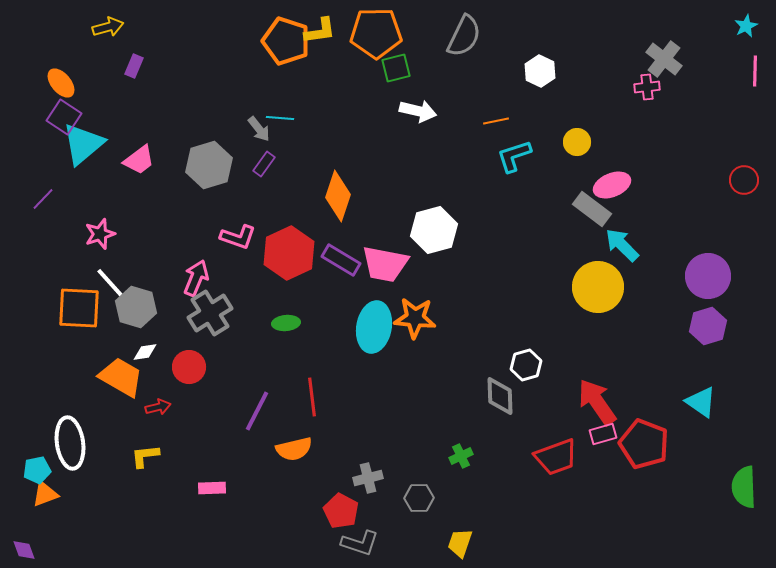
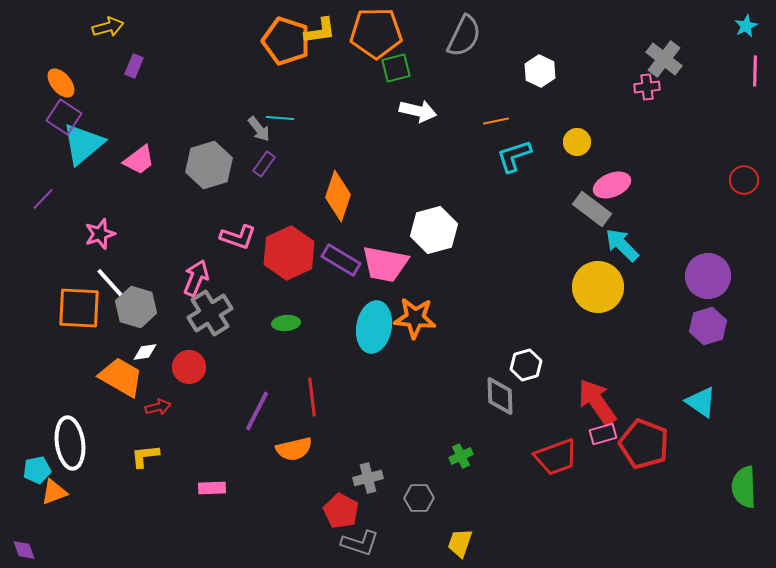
orange triangle at (45, 494): moved 9 px right, 2 px up
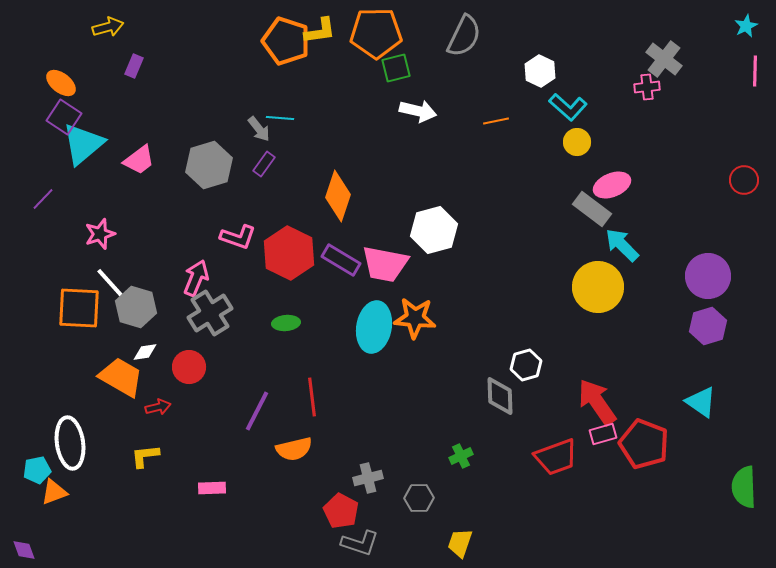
orange ellipse at (61, 83): rotated 12 degrees counterclockwise
cyan L-shape at (514, 156): moved 54 px right, 49 px up; rotated 120 degrees counterclockwise
red hexagon at (289, 253): rotated 9 degrees counterclockwise
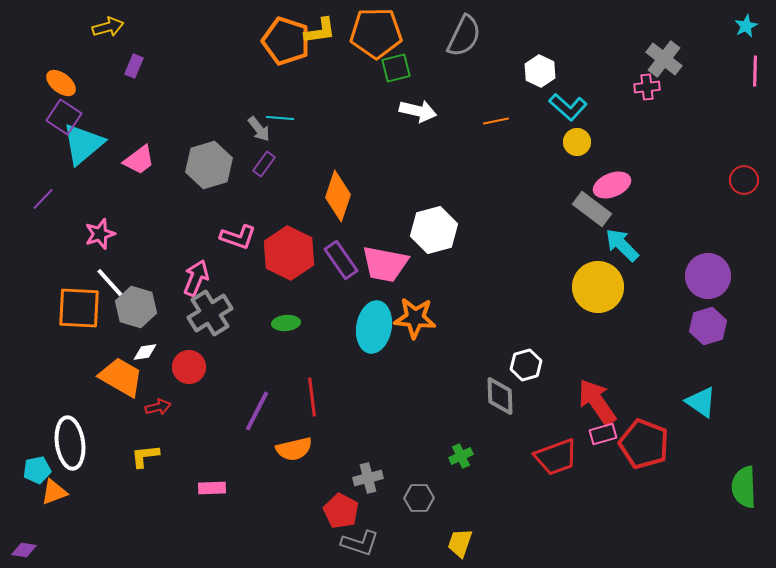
purple rectangle at (341, 260): rotated 24 degrees clockwise
purple diamond at (24, 550): rotated 60 degrees counterclockwise
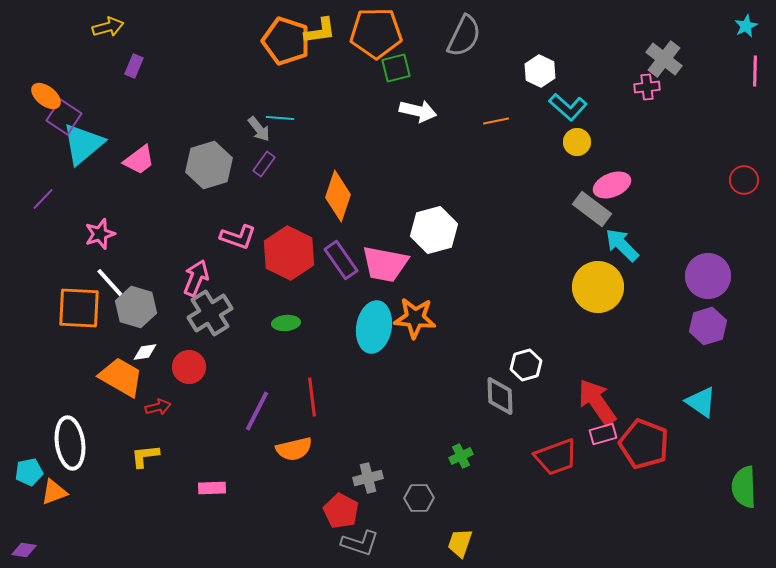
orange ellipse at (61, 83): moved 15 px left, 13 px down
cyan pentagon at (37, 470): moved 8 px left, 2 px down
